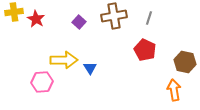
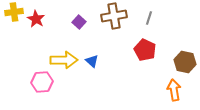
blue triangle: moved 2 px right, 7 px up; rotated 16 degrees counterclockwise
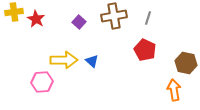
gray line: moved 1 px left
brown hexagon: moved 1 px right, 1 px down
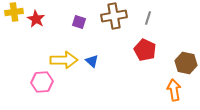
purple square: rotated 24 degrees counterclockwise
